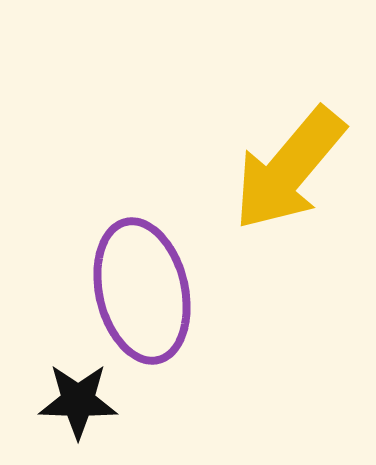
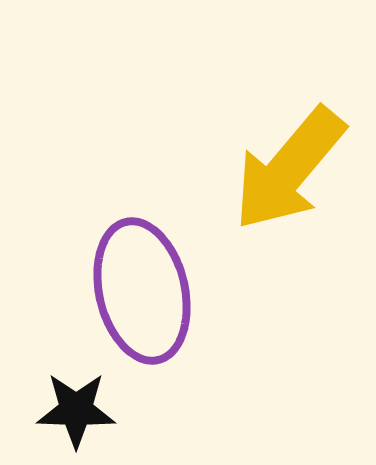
black star: moved 2 px left, 9 px down
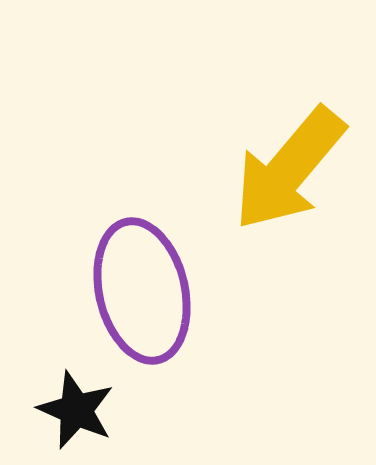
black star: rotated 22 degrees clockwise
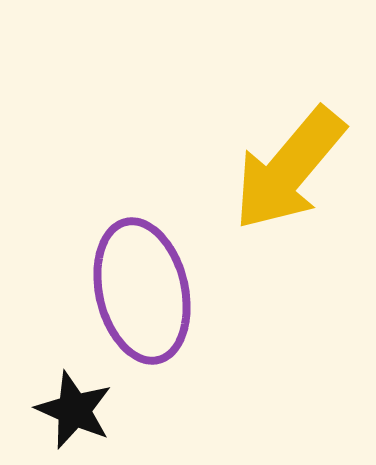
black star: moved 2 px left
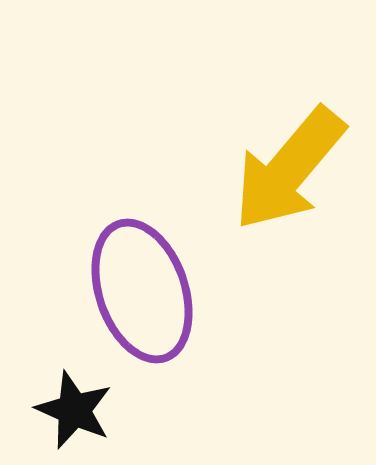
purple ellipse: rotated 6 degrees counterclockwise
